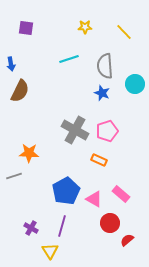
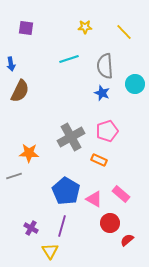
gray cross: moved 4 px left, 7 px down; rotated 32 degrees clockwise
blue pentagon: rotated 12 degrees counterclockwise
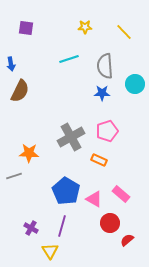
blue star: rotated 21 degrees counterclockwise
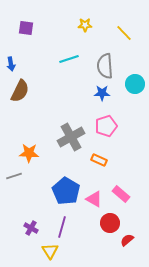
yellow star: moved 2 px up
yellow line: moved 1 px down
pink pentagon: moved 1 px left, 5 px up
purple line: moved 1 px down
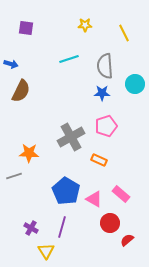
yellow line: rotated 18 degrees clockwise
blue arrow: rotated 64 degrees counterclockwise
brown semicircle: moved 1 px right
yellow triangle: moved 4 px left
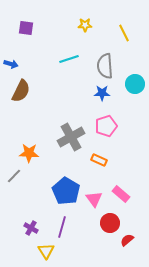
gray line: rotated 28 degrees counterclockwise
pink triangle: rotated 24 degrees clockwise
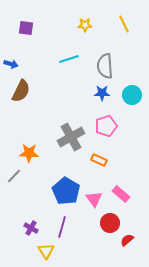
yellow line: moved 9 px up
cyan circle: moved 3 px left, 11 px down
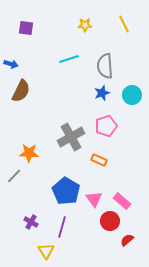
blue star: rotated 21 degrees counterclockwise
pink rectangle: moved 1 px right, 7 px down
red circle: moved 2 px up
purple cross: moved 6 px up
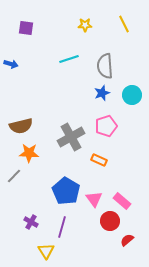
brown semicircle: moved 35 px down; rotated 50 degrees clockwise
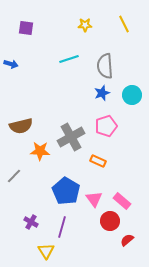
orange star: moved 11 px right, 2 px up
orange rectangle: moved 1 px left, 1 px down
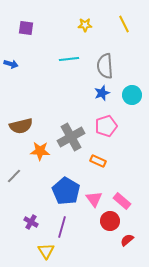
cyan line: rotated 12 degrees clockwise
